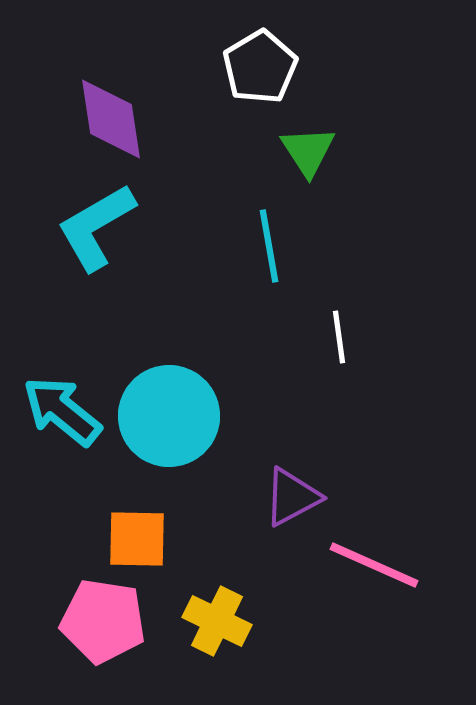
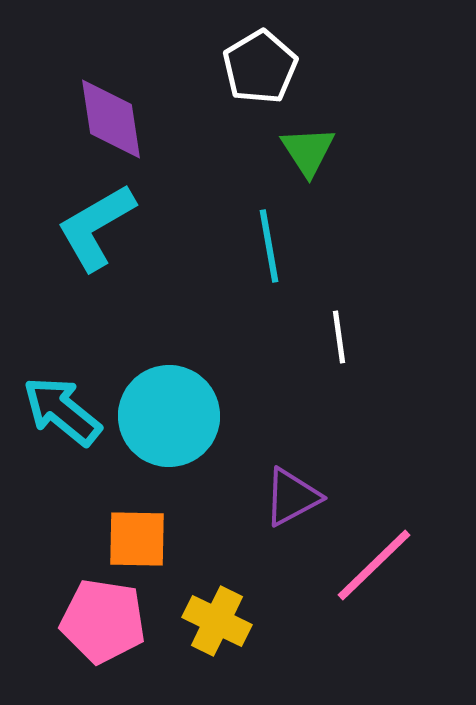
pink line: rotated 68 degrees counterclockwise
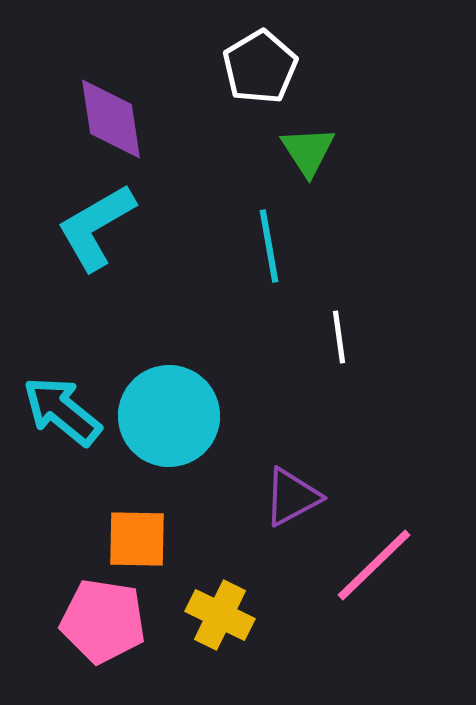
yellow cross: moved 3 px right, 6 px up
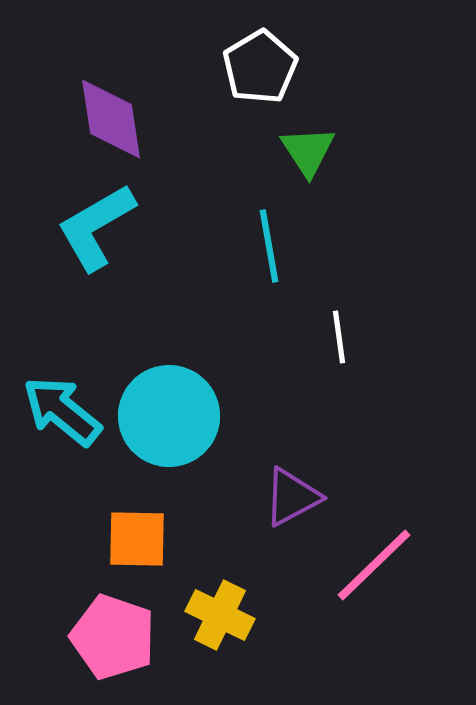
pink pentagon: moved 10 px right, 16 px down; rotated 10 degrees clockwise
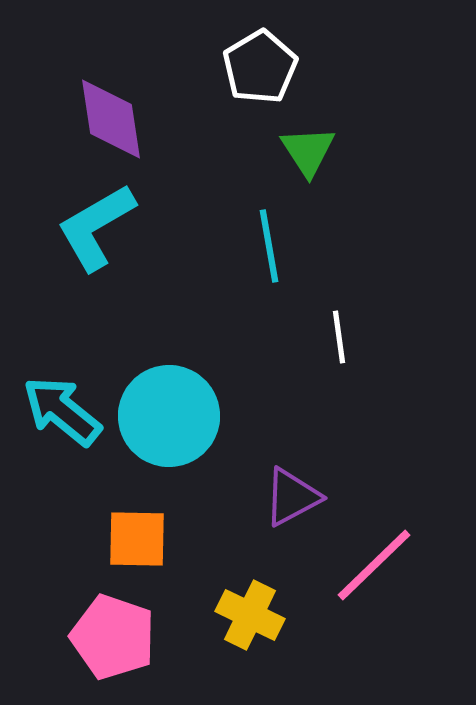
yellow cross: moved 30 px right
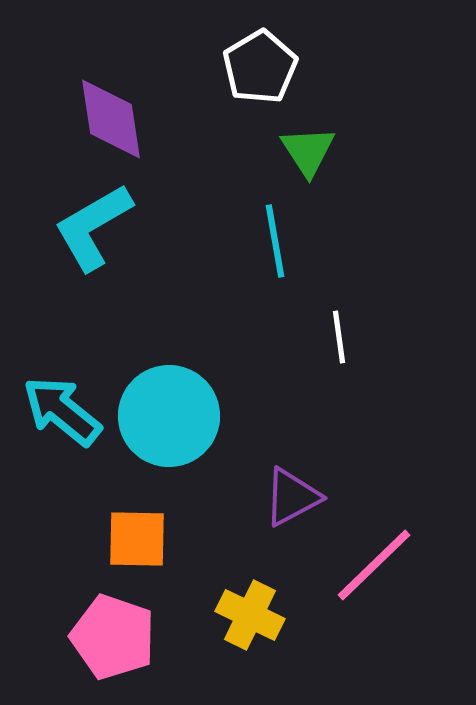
cyan L-shape: moved 3 px left
cyan line: moved 6 px right, 5 px up
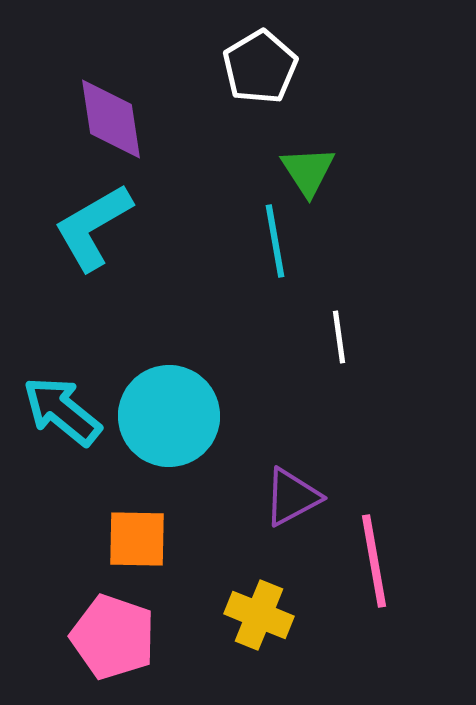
green triangle: moved 20 px down
pink line: moved 4 px up; rotated 56 degrees counterclockwise
yellow cross: moved 9 px right; rotated 4 degrees counterclockwise
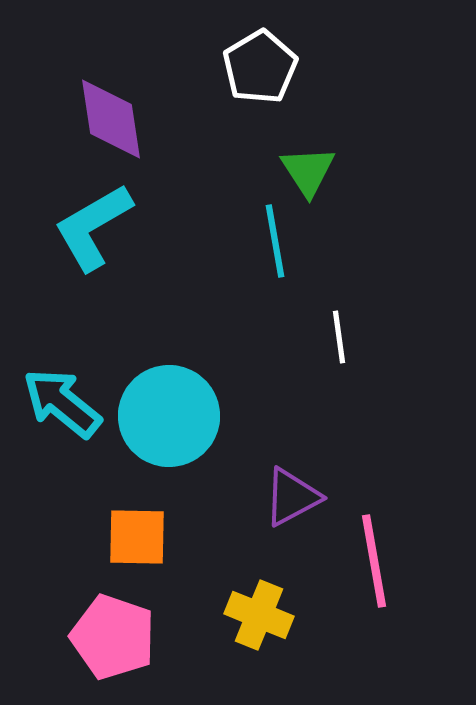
cyan arrow: moved 8 px up
orange square: moved 2 px up
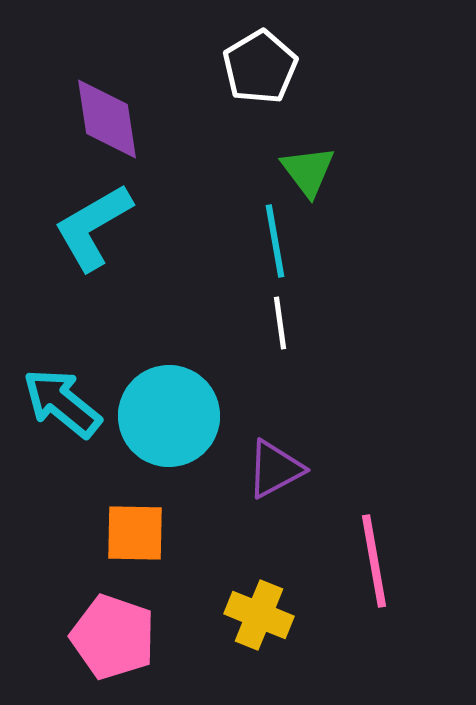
purple diamond: moved 4 px left
green triangle: rotated 4 degrees counterclockwise
white line: moved 59 px left, 14 px up
purple triangle: moved 17 px left, 28 px up
orange square: moved 2 px left, 4 px up
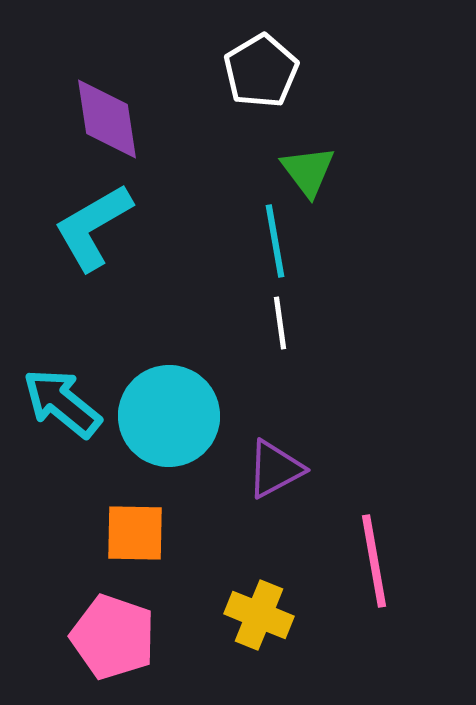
white pentagon: moved 1 px right, 4 px down
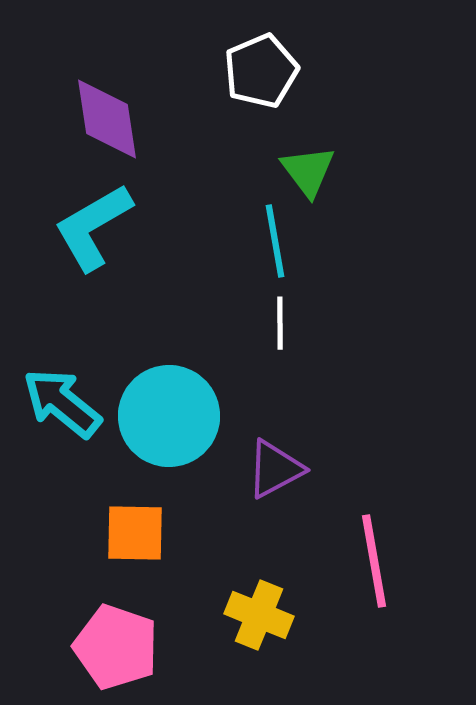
white pentagon: rotated 8 degrees clockwise
white line: rotated 8 degrees clockwise
pink pentagon: moved 3 px right, 10 px down
